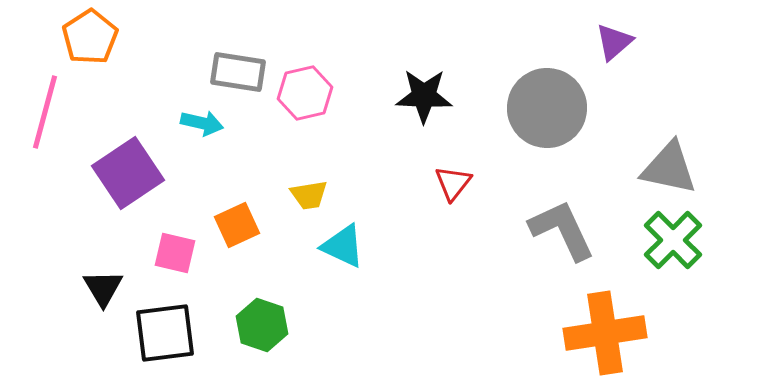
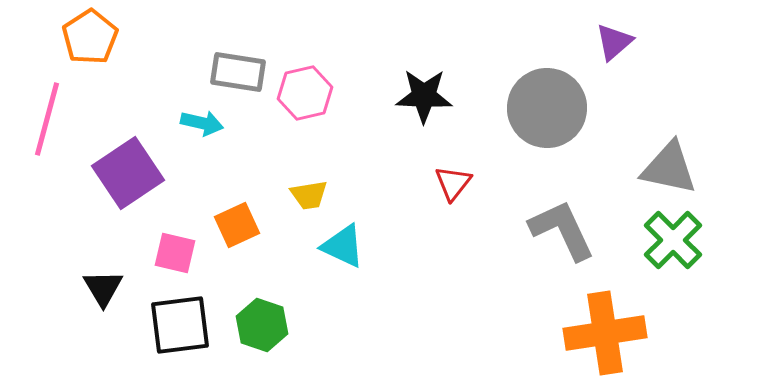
pink line: moved 2 px right, 7 px down
black square: moved 15 px right, 8 px up
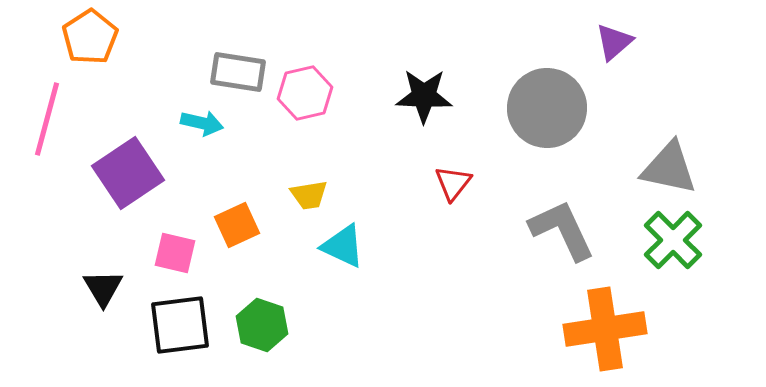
orange cross: moved 4 px up
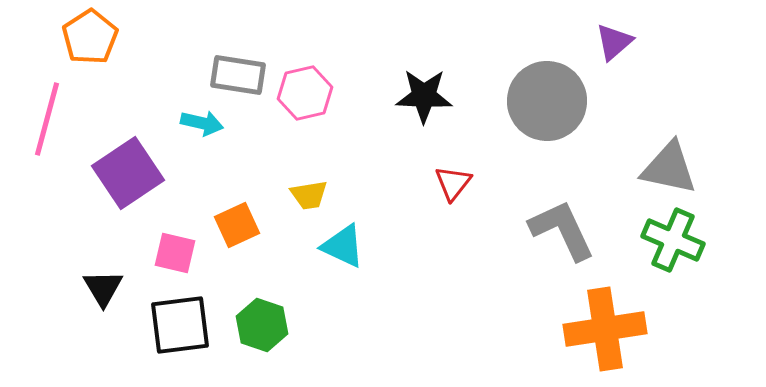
gray rectangle: moved 3 px down
gray circle: moved 7 px up
green cross: rotated 22 degrees counterclockwise
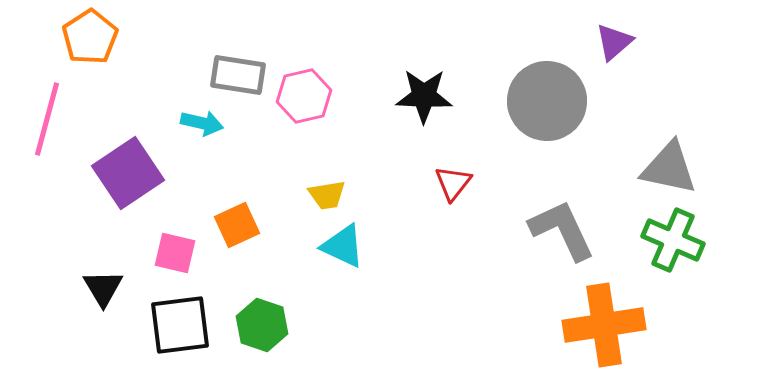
pink hexagon: moved 1 px left, 3 px down
yellow trapezoid: moved 18 px right
orange cross: moved 1 px left, 4 px up
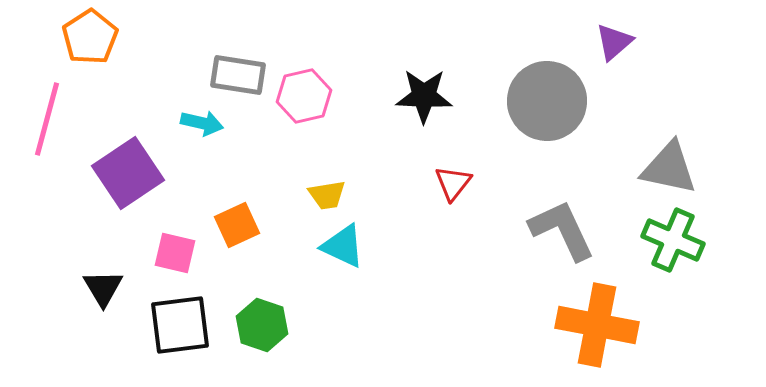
orange cross: moved 7 px left; rotated 20 degrees clockwise
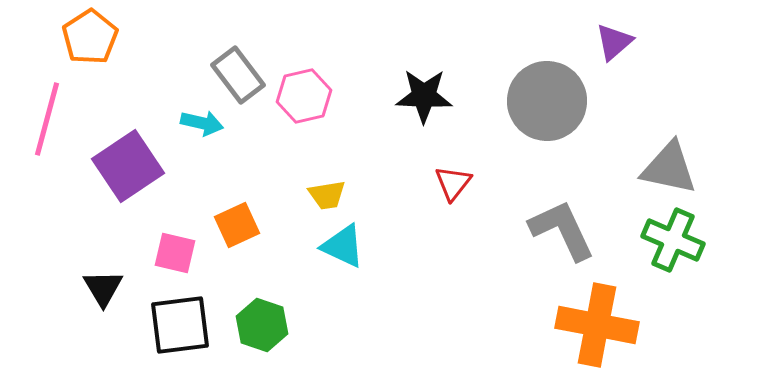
gray rectangle: rotated 44 degrees clockwise
purple square: moved 7 px up
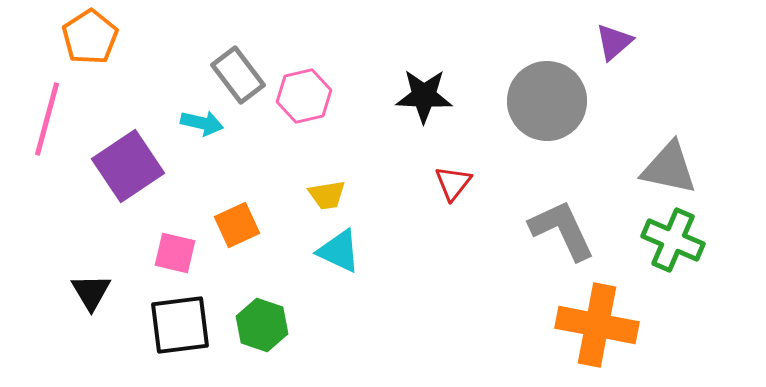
cyan triangle: moved 4 px left, 5 px down
black triangle: moved 12 px left, 4 px down
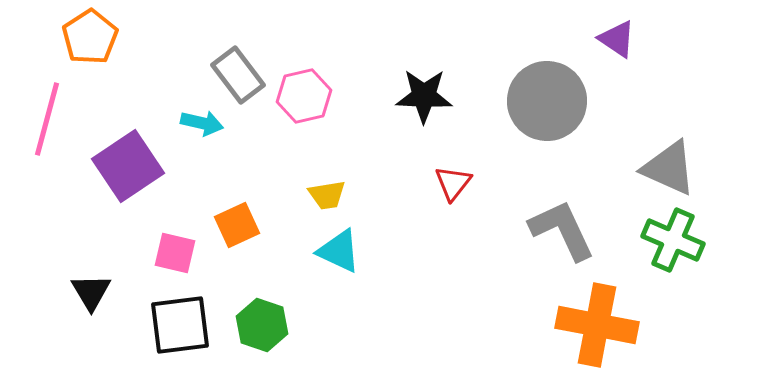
purple triangle: moved 3 px right, 3 px up; rotated 45 degrees counterclockwise
gray triangle: rotated 12 degrees clockwise
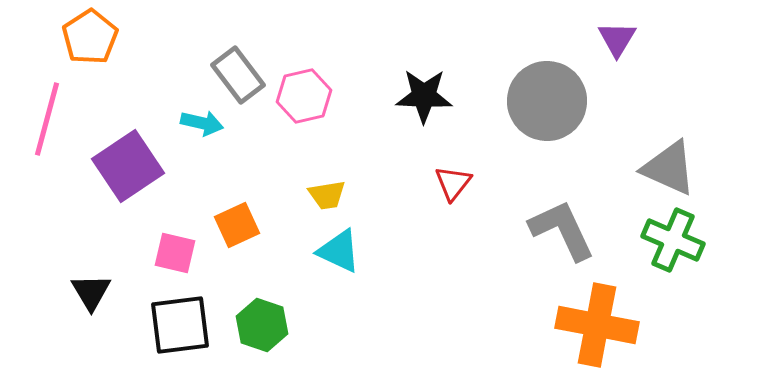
purple triangle: rotated 27 degrees clockwise
